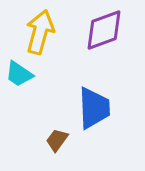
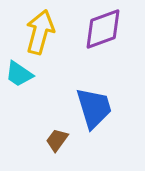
purple diamond: moved 1 px left, 1 px up
blue trapezoid: rotated 15 degrees counterclockwise
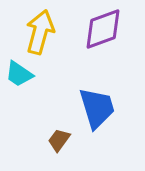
blue trapezoid: moved 3 px right
brown trapezoid: moved 2 px right
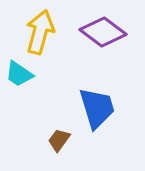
purple diamond: moved 3 px down; rotated 57 degrees clockwise
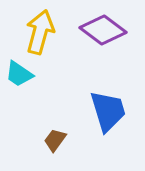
purple diamond: moved 2 px up
blue trapezoid: moved 11 px right, 3 px down
brown trapezoid: moved 4 px left
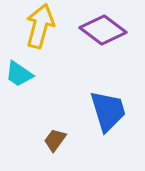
yellow arrow: moved 6 px up
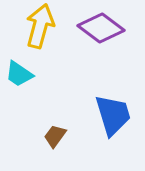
purple diamond: moved 2 px left, 2 px up
blue trapezoid: moved 5 px right, 4 px down
brown trapezoid: moved 4 px up
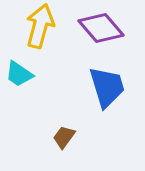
purple diamond: rotated 12 degrees clockwise
blue trapezoid: moved 6 px left, 28 px up
brown trapezoid: moved 9 px right, 1 px down
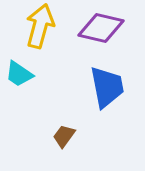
purple diamond: rotated 36 degrees counterclockwise
blue trapezoid: rotated 6 degrees clockwise
brown trapezoid: moved 1 px up
